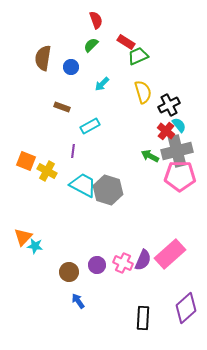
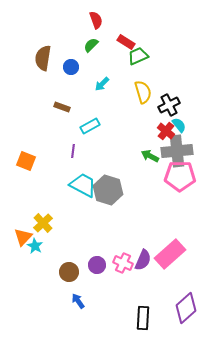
gray cross: rotated 8 degrees clockwise
yellow cross: moved 4 px left, 52 px down; rotated 18 degrees clockwise
cyan star: rotated 21 degrees clockwise
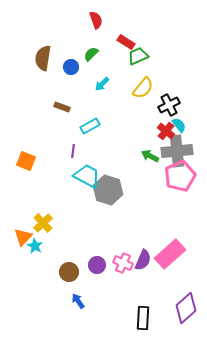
green semicircle: moved 9 px down
yellow semicircle: moved 4 px up; rotated 55 degrees clockwise
pink pentagon: rotated 24 degrees counterclockwise
cyan trapezoid: moved 4 px right, 9 px up
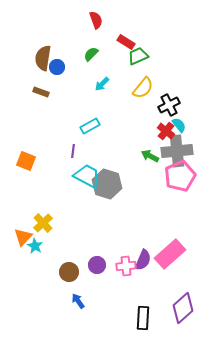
blue circle: moved 14 px left
brown rectangle: moved 21 px left, 15 px up
gray hexagon: moved 1 px left, 6 px up
pink cross: moved 3 px right, 3 px down; rotated 30 degrees counterclockwise
purple diamond: moved 3 px left
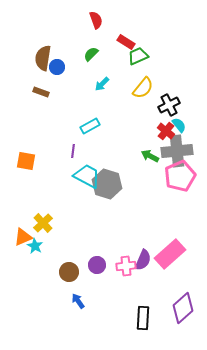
orange square: rotated 12 degrees counterclockwise
orange triangle: rotated 24 degrees clockwise
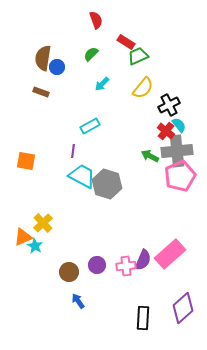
cyan trapezoid: moved 5 px left
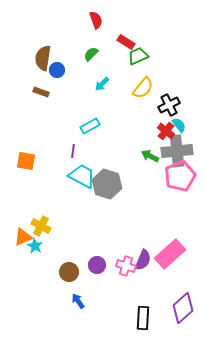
blue circle: moved 3 px down
yellow cross: moved 2 px left, 3 px down; rotated 18 degrees counterclockwise
pink cross: rotated 24 degrees clockwise
